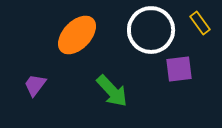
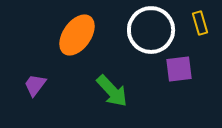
yellow rectangle: rotated 20 degrees clockwise
orange ellipse: rotated 9 degrees counterclockwise
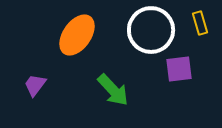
green arrow: moved 1 px right, 1 px up
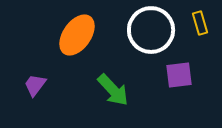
purple square: moved 6 px down
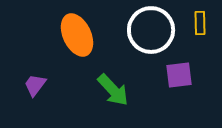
yellow rectangle: rotated 15 degrees clockwise
orange ellipse: rotated 60 degrees counterclockwise
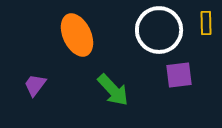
yellow rectangle: moved 6 px right
white circle: moved 8 px right
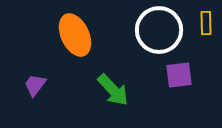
orange ellipse: moved 2 px left
